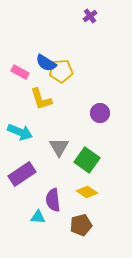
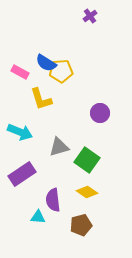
gray triangle: rotated 45 degrees clockwise
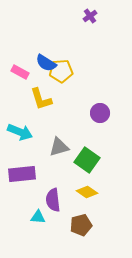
purple rectangle: rotated 28 degrees clockwise
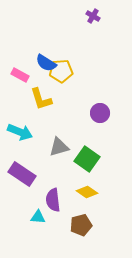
purple cross: moved 3 px right; rotated 24 degrees counterclockwise
pink rectangle: moved 3 px down
green square: moved 1 px up
purple rectangle: rotated 40 degrees clockwise
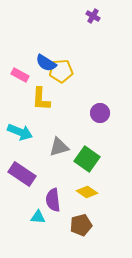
yellow L-shape: rotated 20 degrees clockwise
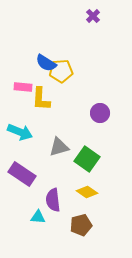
purple cross: rotated 16 degrees clockwise
pink rectangle: moved 3 px right, 12 px down; rotated 24 degrees counterclockwise
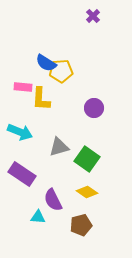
purple circle: moved 6 px left, 5 px up
purple semicircle: rotated 20 degrees counterclockwise
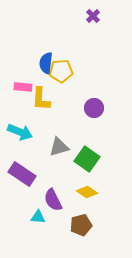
blue semicircle: rotated 65 degrees clockwise
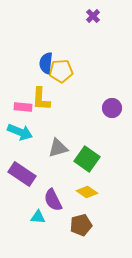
pink rectangle: moved 20 px down
purple circle: moved 18 px right
gray triangle: moved 1 px left, 1 px down
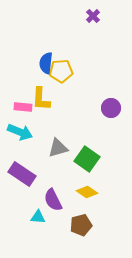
purple circle: moved 1 px left
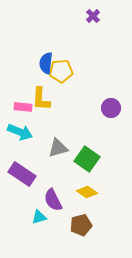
cyan triangle: moved 1 px right; rotated 21 degrees counterclockwise
